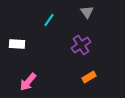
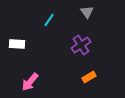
pink arrow: moved 2 px right
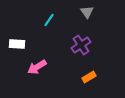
pink arrow: moved 7 px right, 15 px up; rotated 18 degrees clockwise
